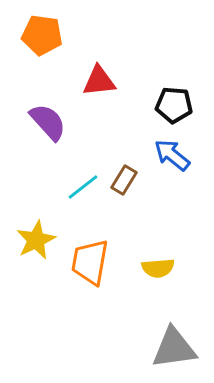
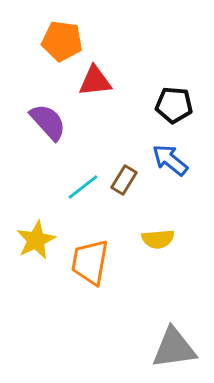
orange pentagon: moved 20 px right, 6 px down
red triangle: moved 4 px left
blue arrow: moved 2 px left, 5 px down
yellow semicircle: moved 29 px up
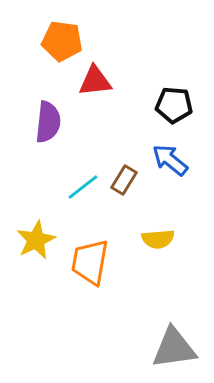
purple semicircle: rotated 48 degrees clockwise
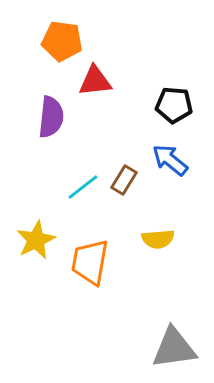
purple semicircle: moved 3 px right, 5 px up
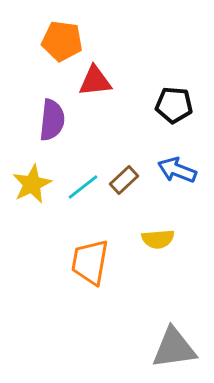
purple semicircle: moved 1 px right, 3 px down
blue arrow: moved 7 px right, 10 px down; rotated 18 degrees counterclockwise
brown rectangle: rotated 16 degrees clockwise
yellow star: moved 4 px left, 56 px up
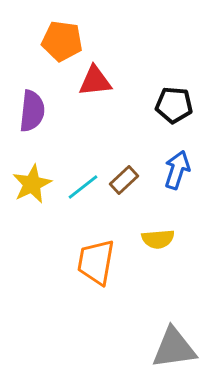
purple semicircle: moved 20 px left, 9 px up
blue arrow: rotated 87 degrees clockwise
orange trapezoid: moved 6 px right
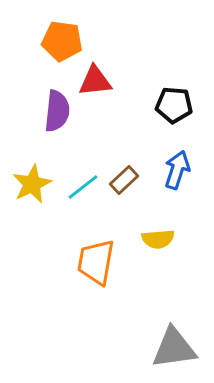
purple semicircle: moved 25 px right
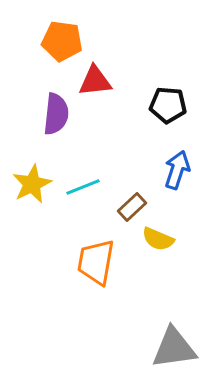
black pentagon: moved 6 px left
purple semicircle: moved 1 px left, 3 px down
brown rectangle: moved 8 px right, 27 px down
cyan line: rotated 16 degrees clockwise
yellow semicircle: rotated 28 degrees clockwise
